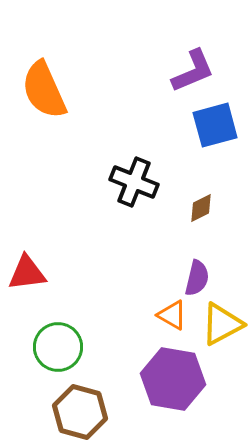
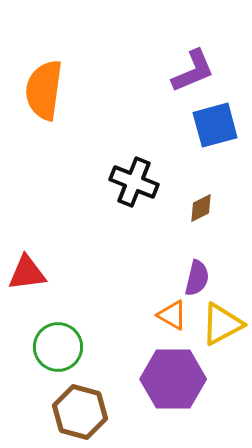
orange semicircle: rotated 32 degrees clockwise
purple hexagon: rotated 10 degrees counterclockwise
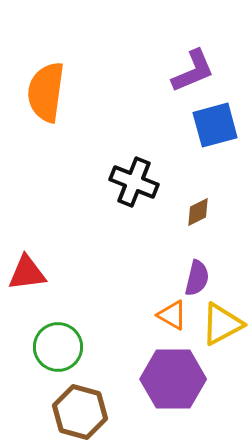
orange semicircle: moved 2 px right, 2 px down
brown diamond: moved 3 px left, 4 px down
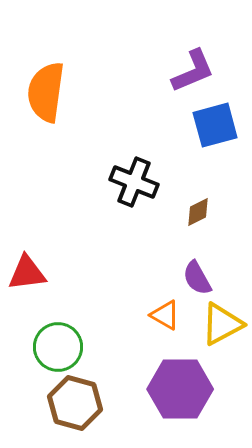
purple semicircle: rotated 138 degrees clockwise
orange triangle: moved 7 px left
purple hexagon: moved 7 px right, 10 px down
brown hexagon: moved 5 px left, 9 px up
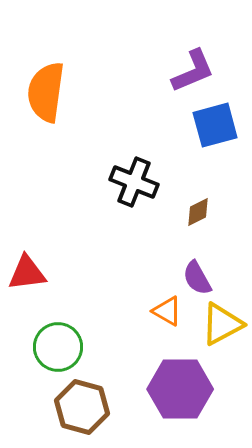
orange triangle: moved 2 px right, 4 px up
brown hexagon: moved 7 px right, 4 px down
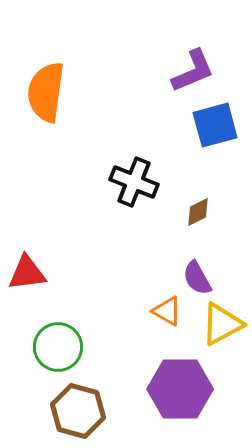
brown hexagon: moved 4 px left, 4 px down
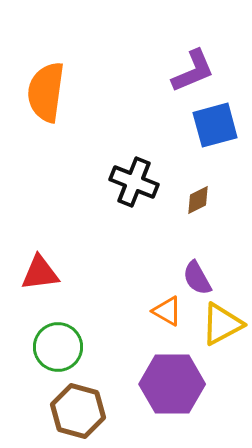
brown diamond: moved 12 px up
red triangle: moved 13 px right
purple hexagon: moved 8 px left, 5 px up
